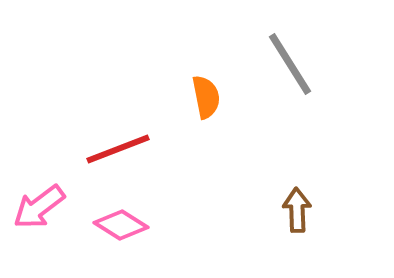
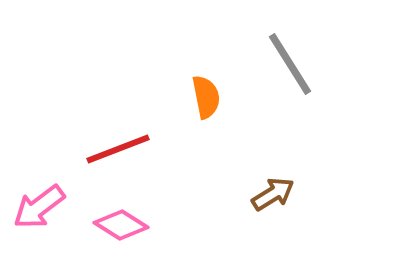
brown arrow: moved 24 px left, 16 px up; rotated 60 degrees clockwise
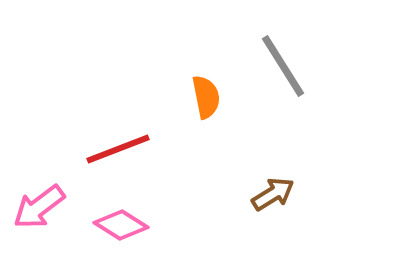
gray line: moved 7 px left, 2 px down
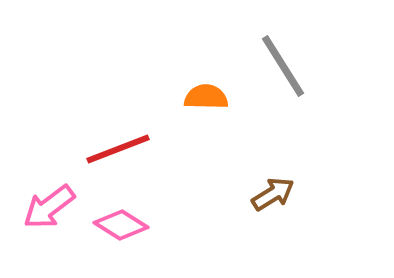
orange semicircle: rotated 78 degrees counterclockwise
pink arrow: moved 10 px right
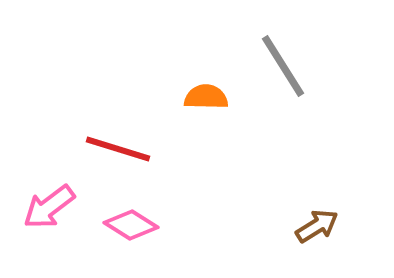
red line: rotated 38 degrees clockwise
brown arrow: moved 44 px right, 32 px down
pink diamond: moved 10 px right
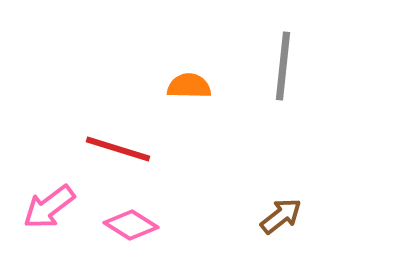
gray line: rotated 38 degrees clockwise
orange semicircle: moved 17 px left, 11 px up
brown arrow: moved 36 px left, 10 px up; rotated 6 degrees counterclockwise
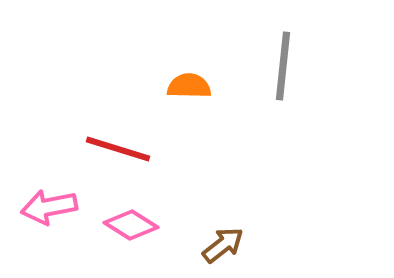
pink arrow: rotated 26 degrees clockwise
brown arrow: moved 58 px left, 29 px down
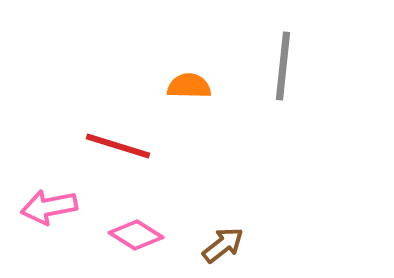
red line: moved 3 px up
pink diamond: moved 5 px right, 10 px down
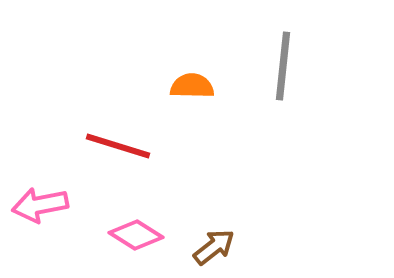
orange semicircle: moved 3 px right
pink arrow: moved 9 px left, 2 px up
brown arrow: moved 9 px left, 2 px down
